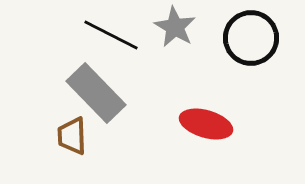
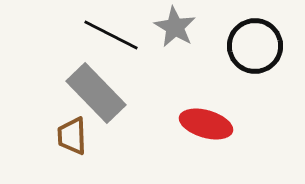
black circle: moved 4 px right, 8 px down
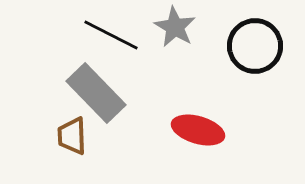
red ellipse: moved 8 px left, 6 px down
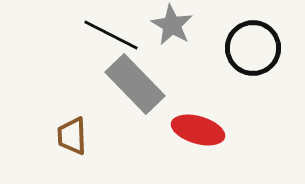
gray star: moved 3 px left, 2 px up
black circle: moved 2 px left, 2 px down
gray rectangle: moved 39 px right, 9 px up
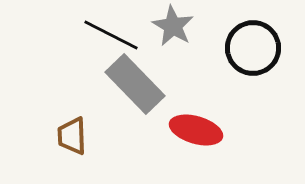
gray star: moved 1 px right, 1 px down
red ellipse: moved 2 px left
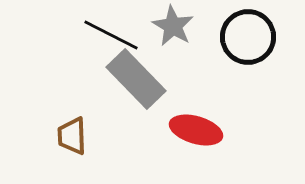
black circle: moved 5 px left, 11 px up
gray rectangle: moved 1 px right, 5 px up
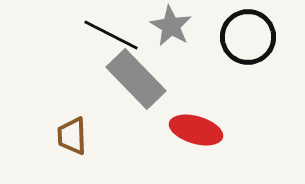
gray star: moved 2 px left
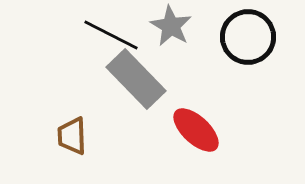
red ellipse: rotated 27 degrees clockwise
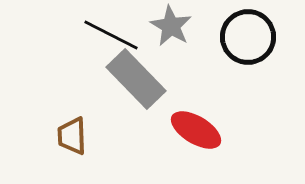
red ellipse: rotated 12 degrees counterclockwise
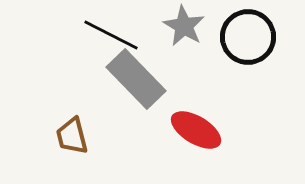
gray star: moved 13 px right
brown trapezoid: rotated 12 degrees counterclockwise
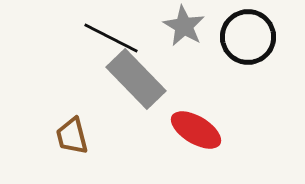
black line: moved 3 px down
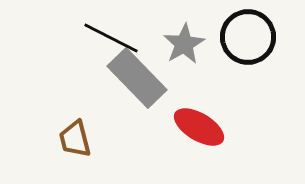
gray star: moved 18 px down; rotated 12 degrees clockwise
gray rectangle: moved 1 px right, 1 px up
red ellipse: moved 3 px right, 3 px up
brown trapezoid: moved 3 px right, 3 px down
